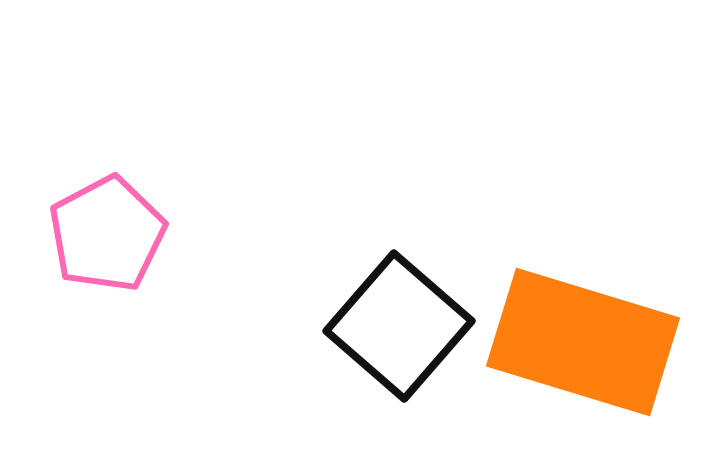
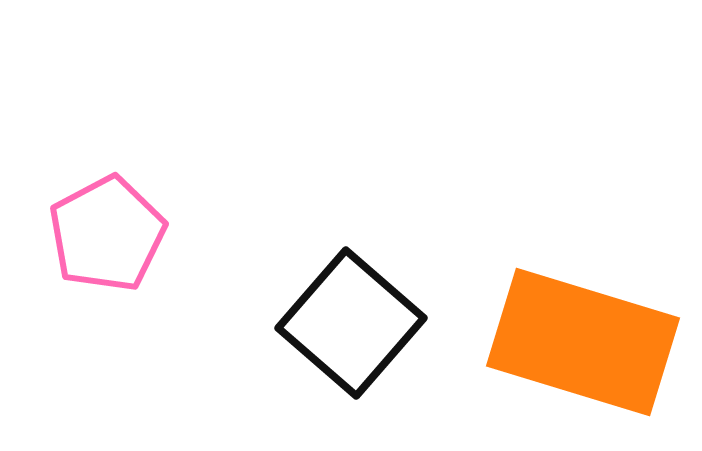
black square: moved 48 px left, 3 px up
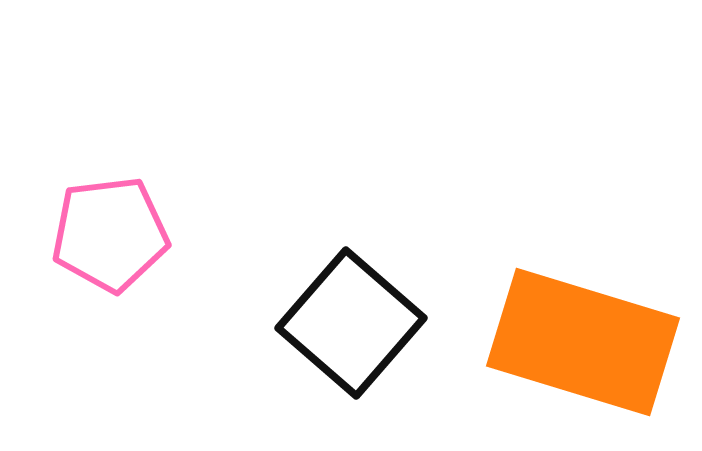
pink pentagon: moved 3 px right; rotated 21 degrees clockwise
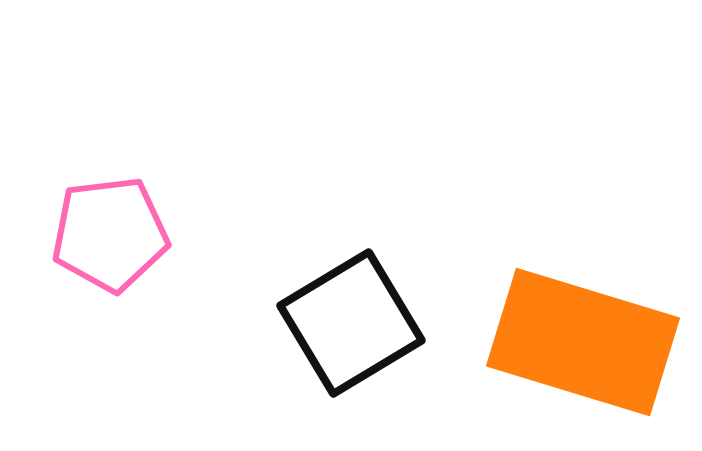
black square: rotated 18 degrees clockwise
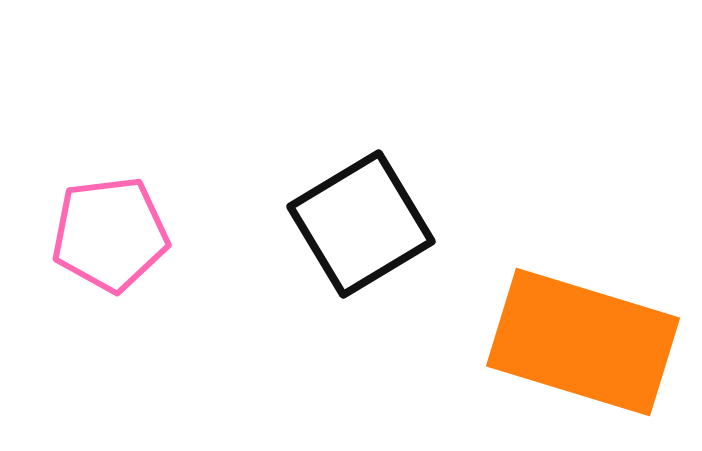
black square: moved 10 px right, 99 px up
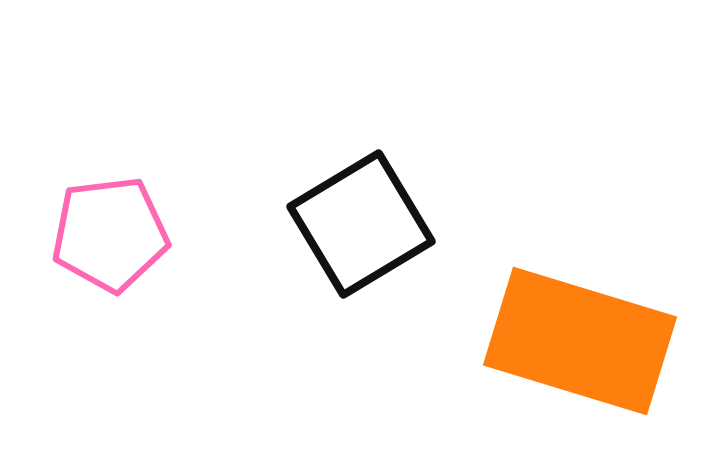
orange rectangle: moved 3 px left, 1 px up
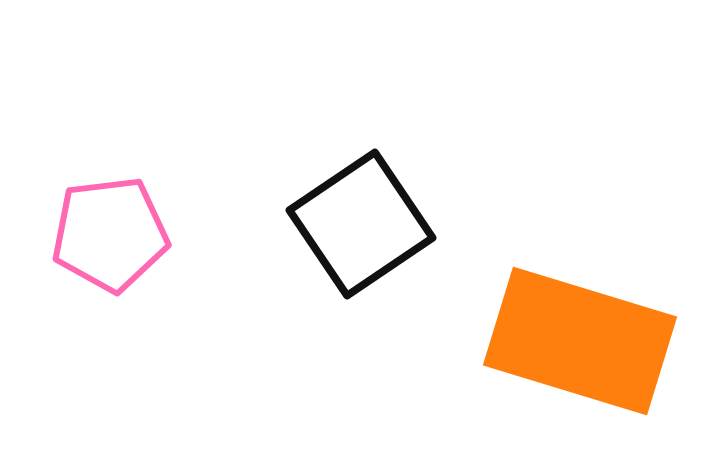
black square: rotated 3 degrees counterclockwise
